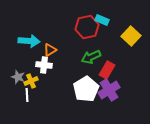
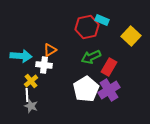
cyan arrow: moved 8 px left, 15 px down
red rectangle: moved 2 px right, 3 px up
gray star: moved 13 px right, 29 px down
yellow cross: rotated 16 degrees counterclockwise
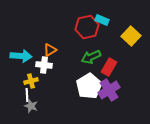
yellow cross: rotated 24 degrees clockwise
white pentagon: moved 3 px right, 3 px up
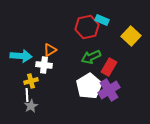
gray star: rotated 24 degrees clockwise
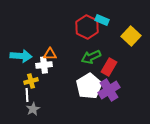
red hexagon: rotated 20 degrees counterclockwise
orange triangle: moved 4 px down; rotated 32 degrees clockwise
white cross: rotated 14 degrees counterclockwise
gray star: moved 2 px right, 3 px down
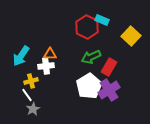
cyan arrow: rotated 120 degrees clockwise
white cross: moved 2 px right, 1 px down
white line: rotated 32 degrees counterclockwise
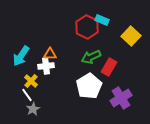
yellow cross: rotated 32 degrees counterclockwise
purple cross: moved 12 px right, 8 px down
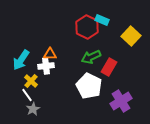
cyan arrow: moved 4 px down
white pentagon: rotated 15 degrees counterclockwise
purple cross: moved 3 px down
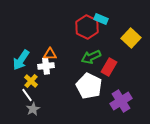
cyan rectangle: moved 1 px left, 1 px up
yellow square: moved 2 px down
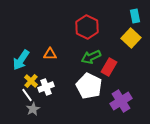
cyan rectangle: moved 34 px right, 3 px up; rotated 56 degrees clockwise
white cross: moved 21 px down; rotated 14 degrees counterclockwise
